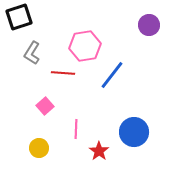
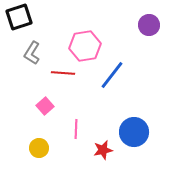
red star: moved 4 px right, 1 px up; rotated 24 degrees clockwise
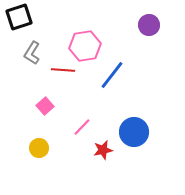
red line: moved 3 px up
pink line: moved 6 px right, 2 px up; rotated 42 degrees clockwise
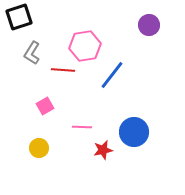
pink square: rotated 12 degrees clockwise
pink line: rotated 48 degrees clockwise
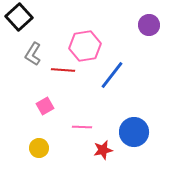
black square: rotated 24 degrees counterclockwise
gray L-shape: moved 1 px right, 1 px down
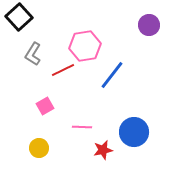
red line: rotated 30 degrees counterclockwise
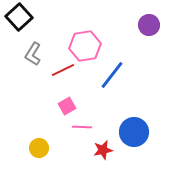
pink square: moved 22 px right
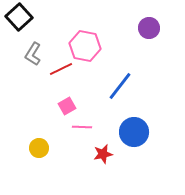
purple circle: moved 3 px down
pink hexagon: rotated 20 degrees clockwise
red line: moved 2 px left, 1 px up
blue line: moved 8 px right, 11 px down
red star: moved 4 px down
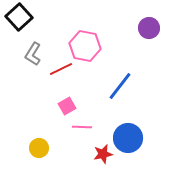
blue circle: moved 6 px left, 6 px down
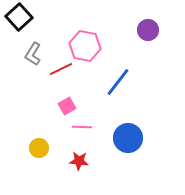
purple circle: moved 1 px left, 2 px down
blue line: moved 2 px left, 4 px up
red star: moved 24 px left, 7 px down; rotated 18 degrees clockwise
